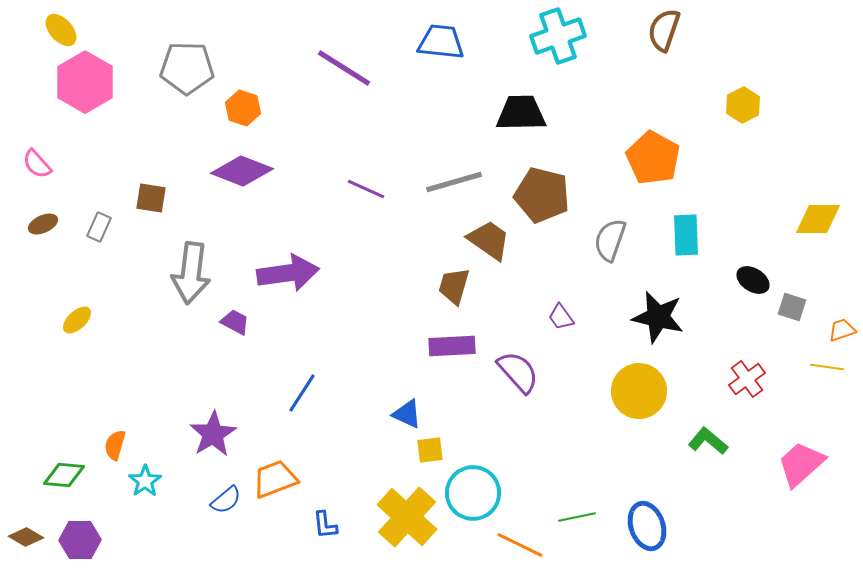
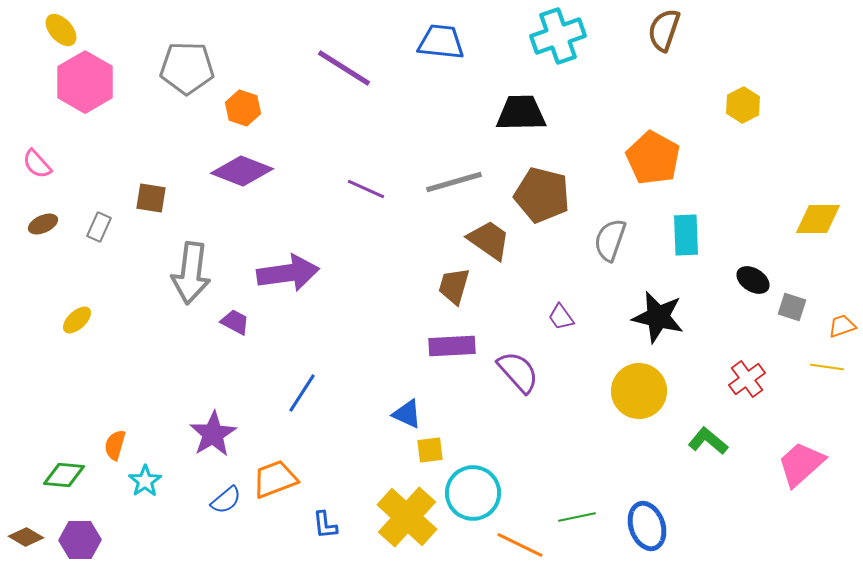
orange trapezoid at (842, 330): moved 4 px up
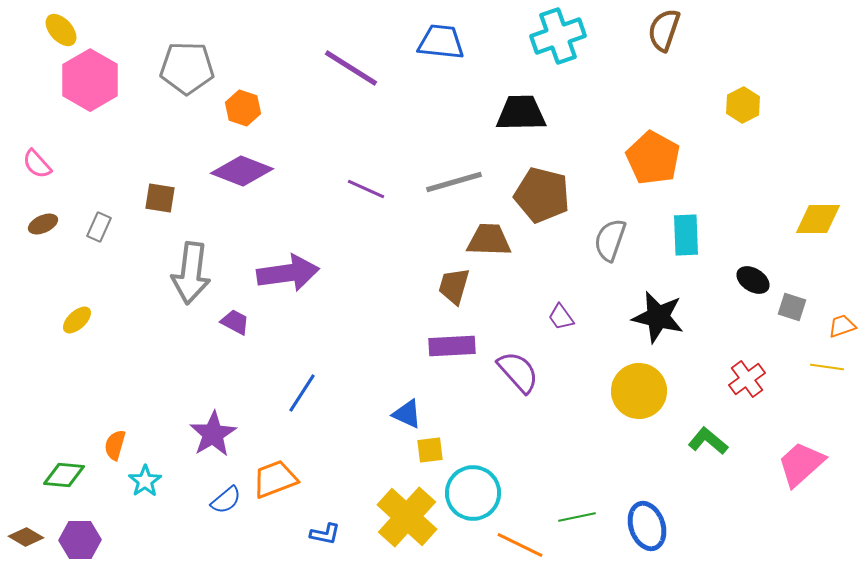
purple line at (344, 68): moved 7 px right
pink hexagon at (85, 82): moved 5 px right, 2 px up
brown square at (151, 198): moved 9 px right
brown trapezoid at (489, 240): rotated 33 degrees counterclockwise
blue L-shape at (325, 525): moved 9 px down; rotated 72 degrees counterclockwise
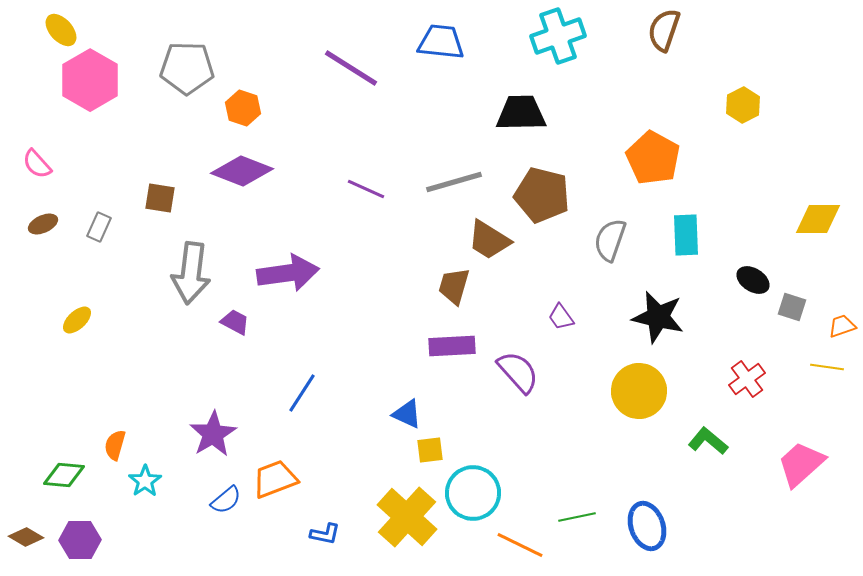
brown trapezoid at (489, 240): rotated 150 degrees counterclockwise
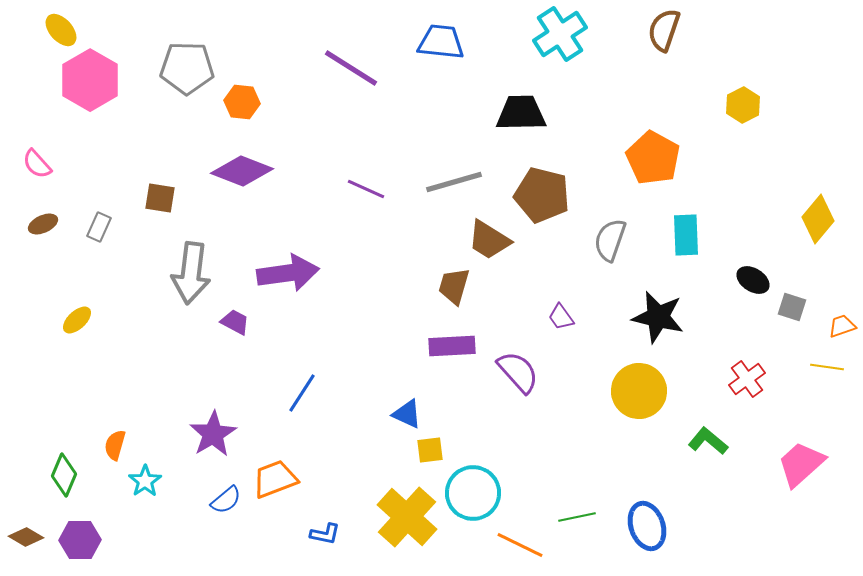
cyan cross at (558, 36): moved 2 px right, 2 px up; rotated 14 degrees counterclockwise
orange hexagon at (243, 108): moved 1 px left, 6 px up; rotated 12 degrees counterclockwise
yellow diamond at (818, 219): rotated 51 degrees counterclockwise
green diamond at (64, 475): rotated 72 degrees counterclockwise
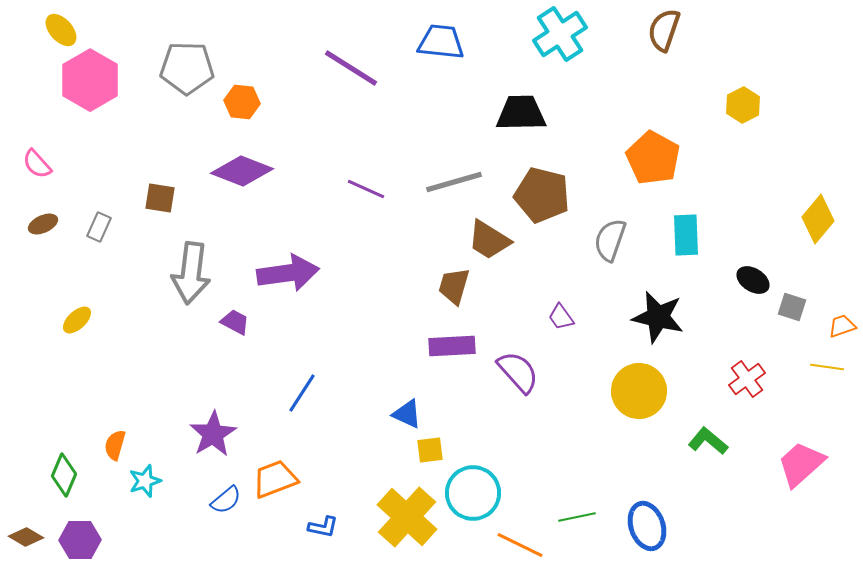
cyan star at (145, 481): rotated 16 degrees clockwise
blue L-shape at (325, 534): moved 2 px left, 7 px up
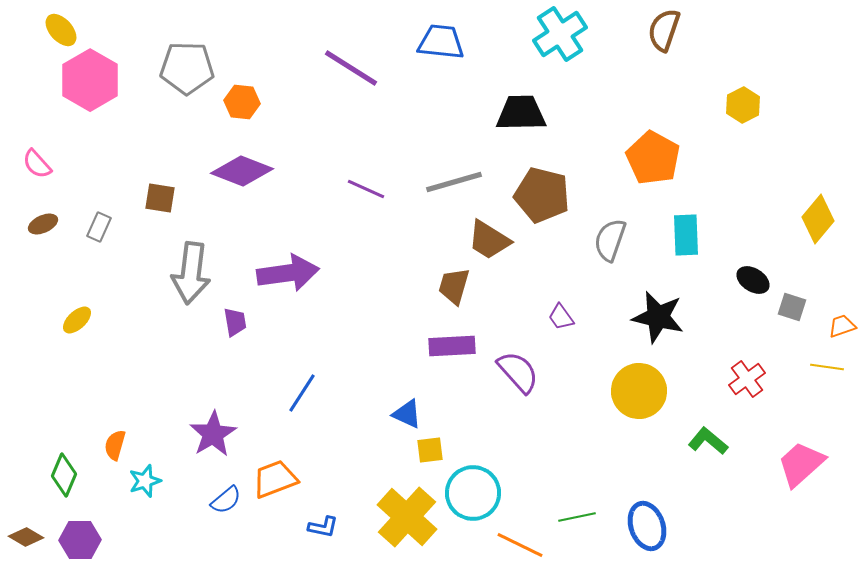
purple trapezoid at (235, 322): rotated 52 degrees clockwise
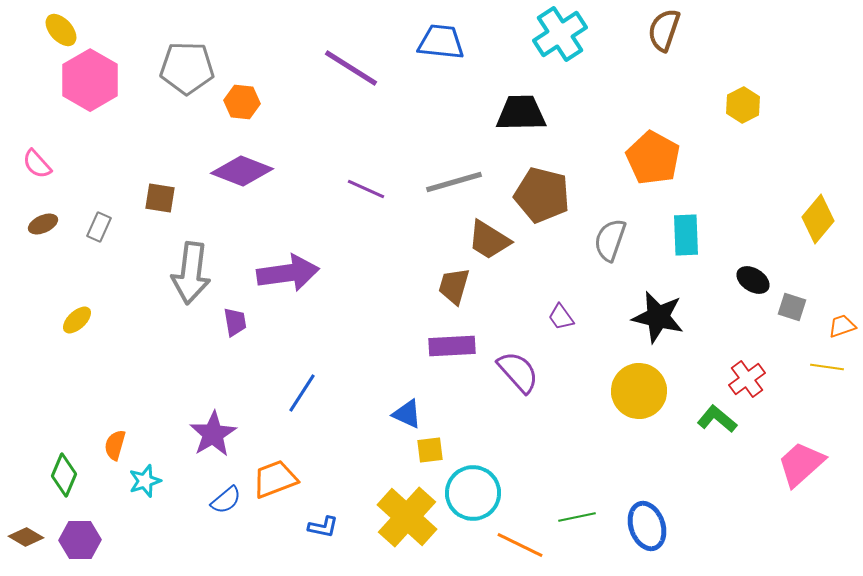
green L-shape at (708, 441): moved 9 px right, 22 px up
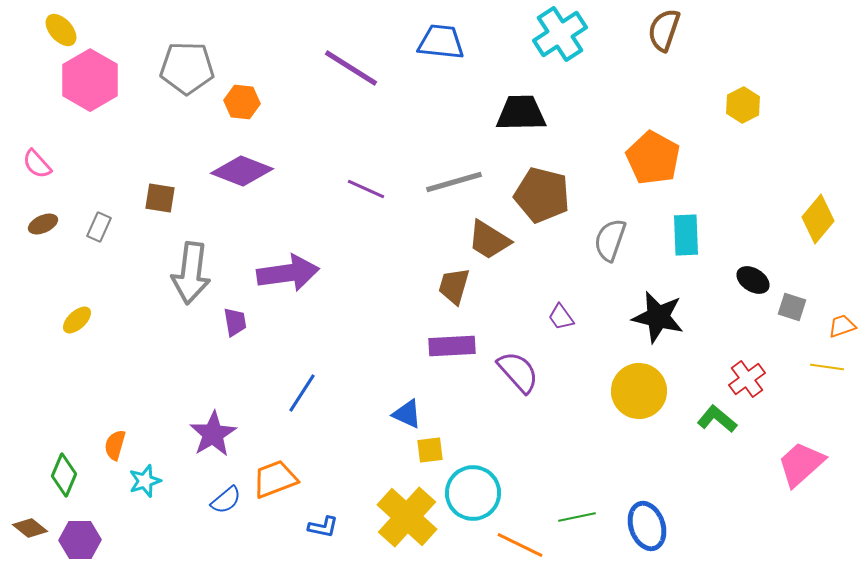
brown diamond at (26, 537): moved 4 px right, 9 px up; rotated 8 degrees clockwise
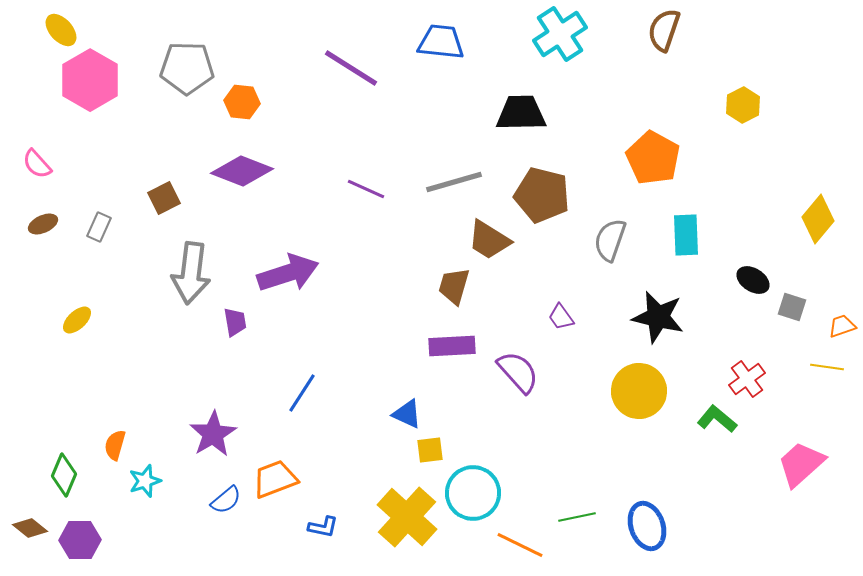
brown square at (160, 198): moved 4 px right; rotated 36 degrees counterclockwise
purple arrow at (288, 273): rotated 10 degrees counterclockwise
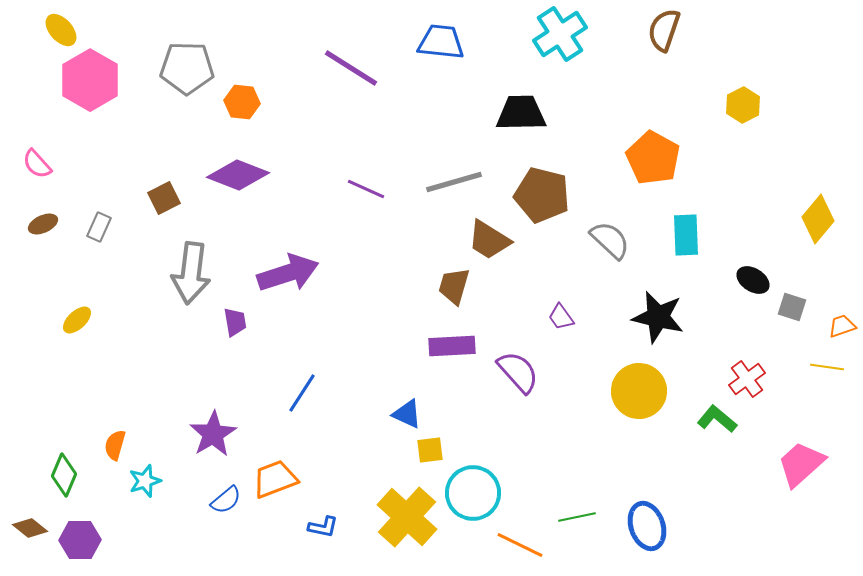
purple diamond at (242, 171): moved 4 px left, 4 px down
gray semicircle at (610, 240): rotated 114 degrees clockwise
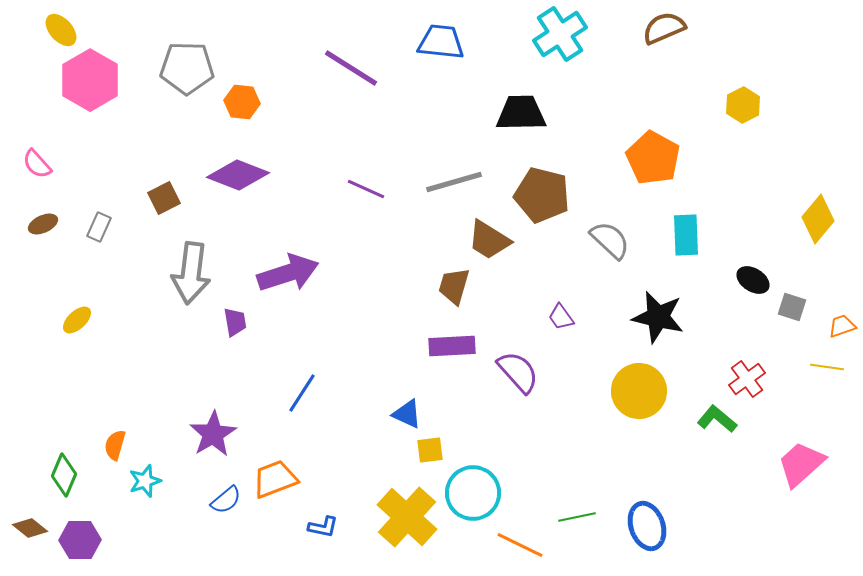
brown semicircle at (664, 30): moved 2 px up; rotated 48 degrees clockwise
